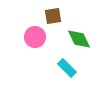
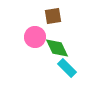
green diamond: moved 22 px left, 9 px down
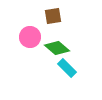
pink circle: moved 5 px left
green diamond: rotated 25 degrees counterclockwise
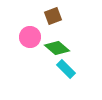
brown square: rotated 12 degrees counterclockwise
cyan rectangle: moved 1 px left, 1 px down
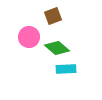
pink circle: moved 1 px left
cyan rectangle: rotated 48 degrees counterclockwise
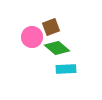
brown square: moved 2 px left, 11 px down
pink circle: moved 3 px right
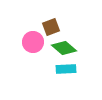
pink circle: moved 1 px right, 5 px down
green diamond: moved 7 px right
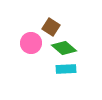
brown square: rotated 36 degrees counterclockwise
pink circle: moved 2 px left, 1 px down
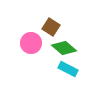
cyan rectangle: moved 2 px right; rotated 30 degrees clockwise
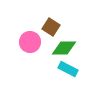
pink circle: moved 1 px left, 1 px up
green diamond: rotated 40 degrees counterclockwise
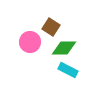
cyan rectangle: moved 1 px down
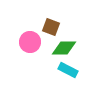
brown square: rotated 12 degrees counterclockwise
